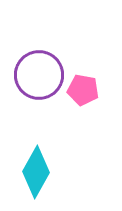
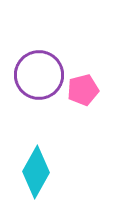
pink pentagon: rotated 24 degrees counterclockwise
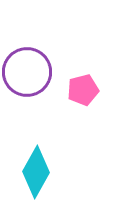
purple circle: moved 12 px left, 3 px up
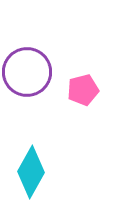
cyan diamond: moved 5 px left
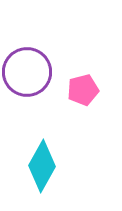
cyan diamond: moved 11 px right, 6 px up
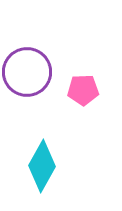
pink pentagon: rotated 12 degrees clockwise
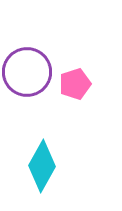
pink pentagon: moved 8 px left, 6 px up; rotated 16 degrees counterclockwise
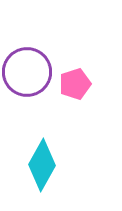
cyan diamond: moved 1 px up
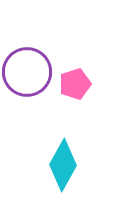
cyan diamond: moved 21 px right
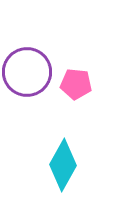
pink pentagon: moved 1 px right; rotated 24 degrees clockwise
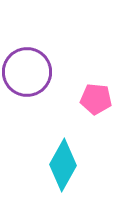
pink pentagon: moved 20 px right, 15 px down
